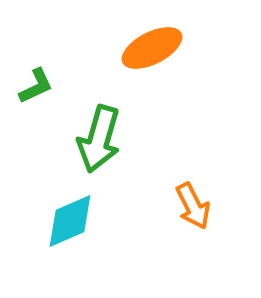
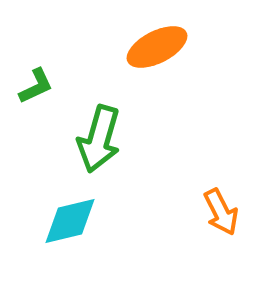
orange ellipse: moved 5 px right, 1 px up
orange arrow: moved 28 px right, 6 px down
cyan diamond: rotated 10 degrees clockwise
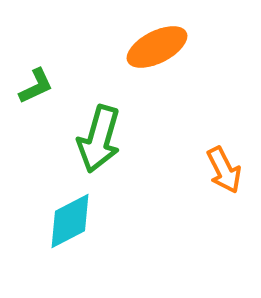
orange arrow: moved 3 px right, 42 px up
cyan diamond: rotated 14 degrees counterclockwise
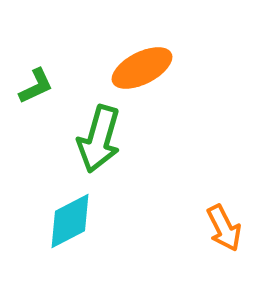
orange ellipse: moved 15 px left, 21 px down
orange arrow: moved 58 px down
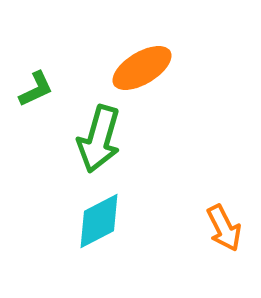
orange ellipse: rotated 4 degrees counterclockwise
green L-shape: moved 3 px down
cyan diamond: moved 29 px right
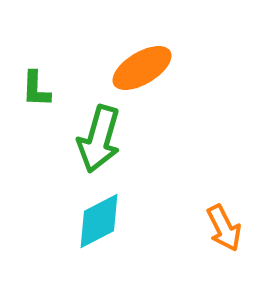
green L-shape: rotated 117 degrees clockwise
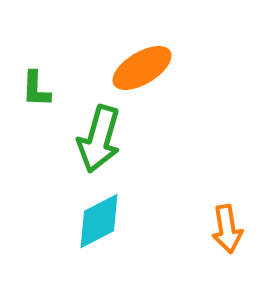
orange arrow: moved 3 px right, 1 px down; rotated 18 degrees clockwise
